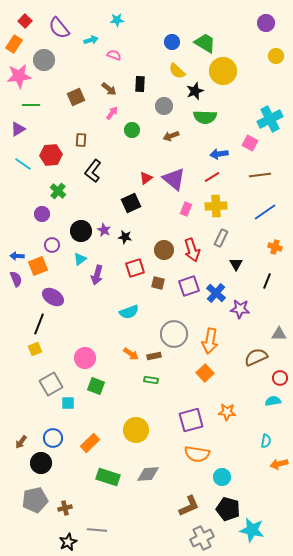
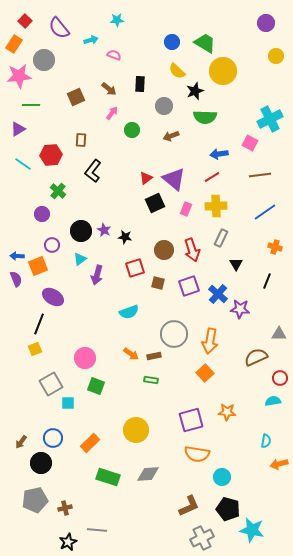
black square at (131, 203): moved 24 px right
blue cross at (216, 293): moved 2 px right, 1 px down
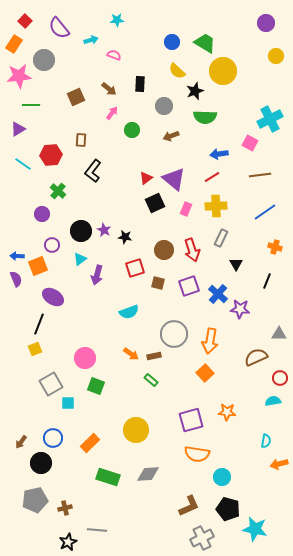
green rectangle at (151, 380): rotated 32 degrees clockwise
cyan star at (252, 530): moved 3 px right, 1 px up
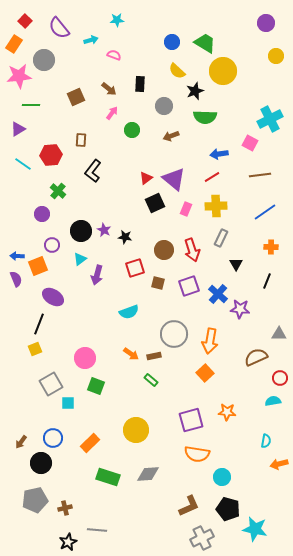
orange cross at (275, 247): moved 4 px left; rotated 16 degrees counterclockwise
